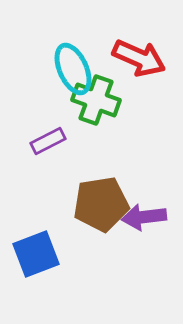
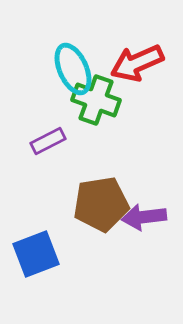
red arrow: moved 2 px left, 5 px down; rotated 132 degrees clockwise
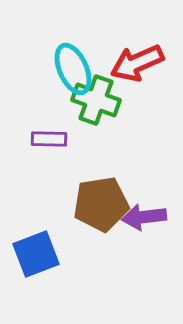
purple rectangle: moved 1 px right, 2 px up; rotated 28 degrees clockwise
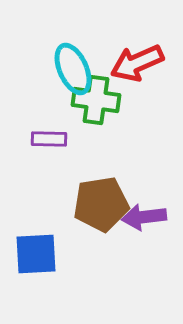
green cross: rotated 12 degrees counterclockwise
blue square: rotated 18 degrees clockwise
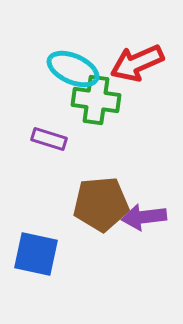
cyan ellipse: rotated 42 degrees counterclockwise
purple rectangle: rotated 16 degrees clockwise
brown pentagon: rotated 4 degrees clockwise
blue square: rotated 15 degrees clockwise
